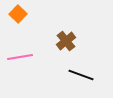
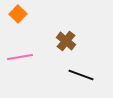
brown cross: rotated 12 degrees counterclockwise
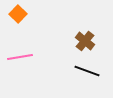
brown cross: moved 19 px right
black line: moved 6 px right, 4 px up
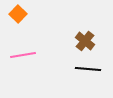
pink line: moved 3 px right, 2 px up
black line: moved 1 px right, 2 px up; rotated 15 degrees counterclockwise
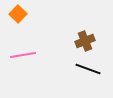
brown cross: rotated 30 degrees clockwise
black line: rotated 15 degrees clockwise
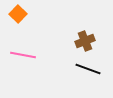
pink line: rotated 20 degrees clockwise
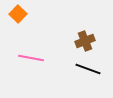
pink line: moved 8 px right, 3 px down
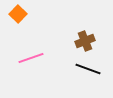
pink line: rotated 30 degrees counterclockwise
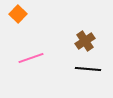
brown cross: rotated 12 degrees counterclockwise
black line: rotated 15 degrees counterclockwise
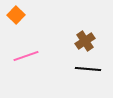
orange square: moved 2 px left, 1 px down
pink line: moved 5 px left, 2 px up
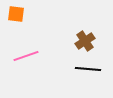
orange square: moved 1 px up; rotated 36 degrees counterclockwise
